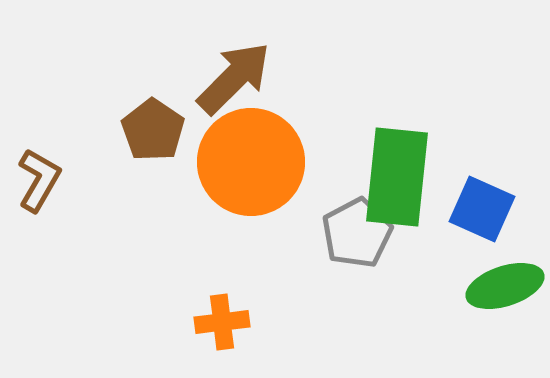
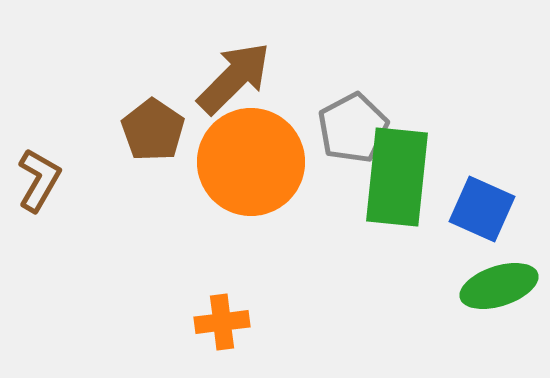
gray pentagon: moved 4 px left, 105 px up
green ellipse: moved 6 px left
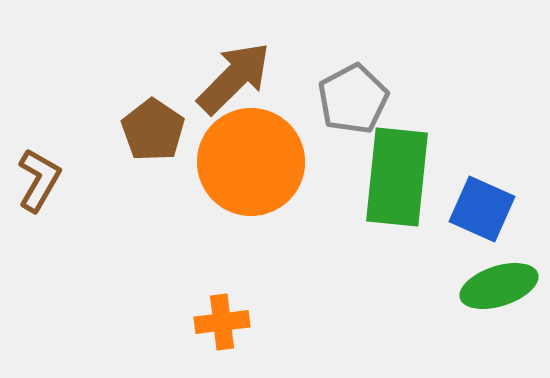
gray pentagon: moved 29 px up
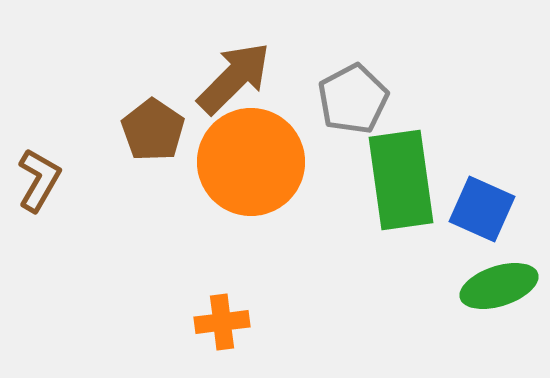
green rectangle: moved 4 px right, 3 px down; rotated 14 degrees counterclockwise
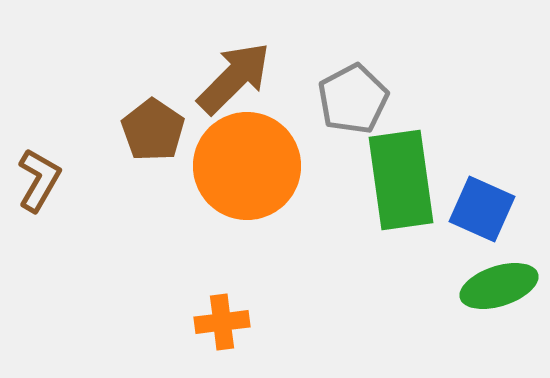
orange circle: moved 4 px left, 4 px down
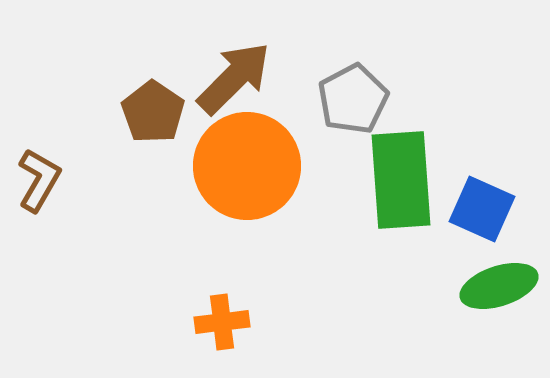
brown pentagon: moved 18 px up
green rectangle: rotated 4 degrees clockwise
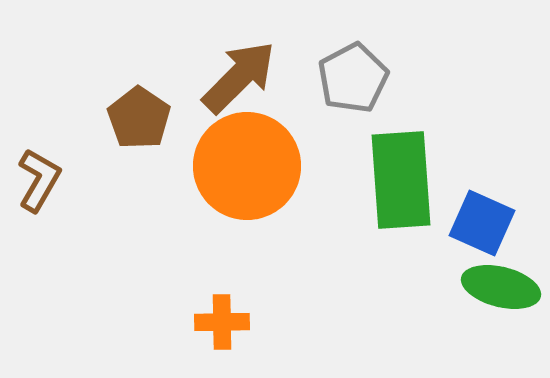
brown arrow: moved 5 px right, 1 px up
gray pentagon: moved 21 px up
brown pentagon: moved 14 px left, 6 px down
blue square: moved 14 px down
green ellipse: moved 2 px right, 1 px down; rotated 32 degrees clockwise
orange cross: rotated 6 degrees clockwise
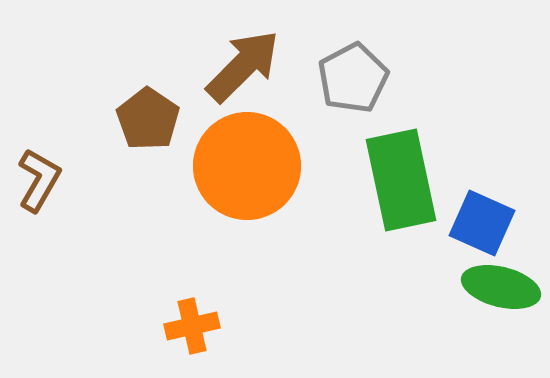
brown arrow: moved 4 px right, 11 px up
brown pentagon: moved 9 px right, 1 px down
green rectangle: rotated 8 degrees counterclockwise
orange cross: moved 30 px left, 4 px down; rotated 12 degrees counterclockwise
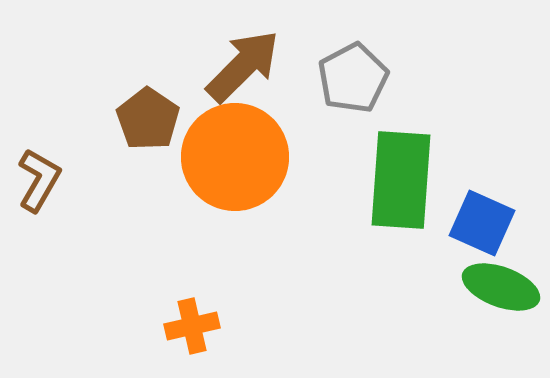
orange circle: moved 12 px left, 9 px up
green rectangle: rotated 16 degrees clockwise
green ellipse: rotated 6 degrees clockwise
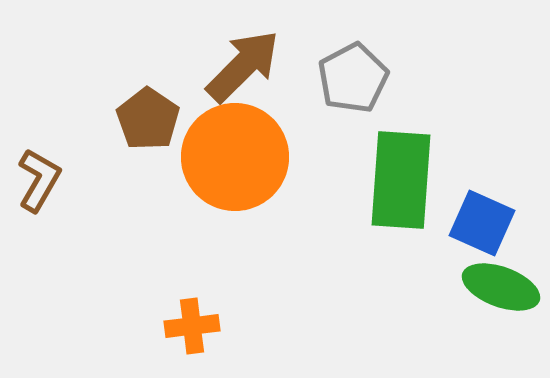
orange cross: rotated 6 degrees clockwise
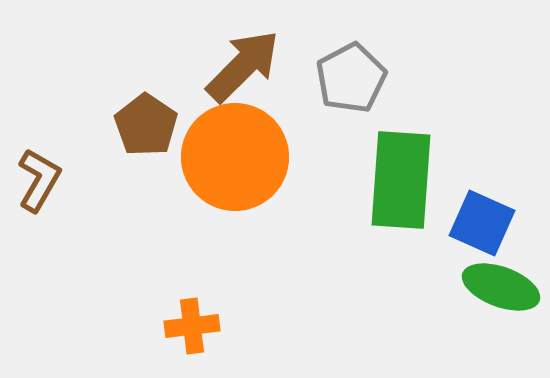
gray pentagon: moved 2 px left
brown pentagon: moved 2 px left, 6 px down
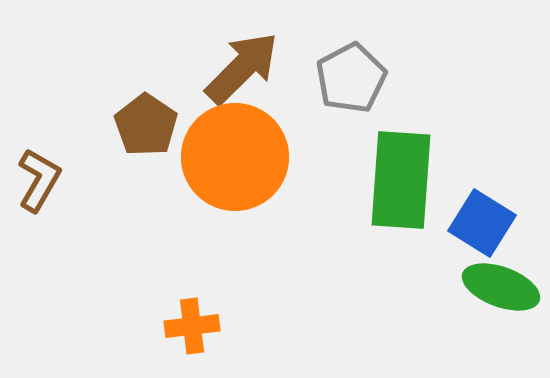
brown arrow: moved 1 px left, 2 px down
blue square: rotated 8 degrees clockwise
